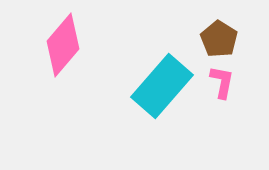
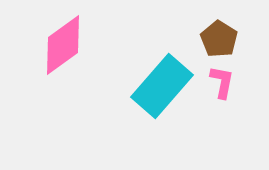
pink diamond: rotated 14 degrees clockwise
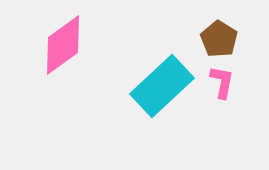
cyan rectangle: rotated 6 degrees clockwise
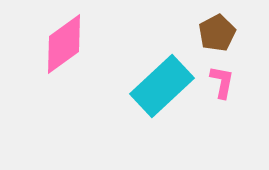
brown pentagon: moved 2 px left, 6 px up; rotated 12 degrees clockwise
pink diamond: moved 1 px right, 1 px up
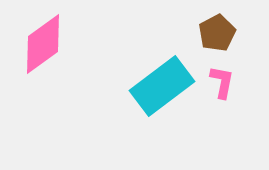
pink diamond: moved 21 px left
cyan rectangle: rotated 6 degrees clockwise
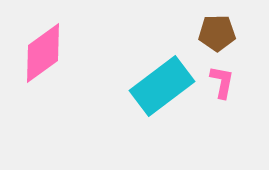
brown pentagon: rotated 27 degrees clockwise
pink diamond: moved 9 px down
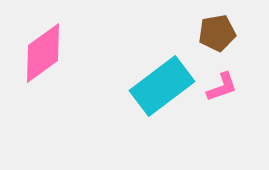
brown pentagon: rotated 9 degrees counterclockwise
pink L-shape: moved 5 px down; rotated 60 degrees clockwise
